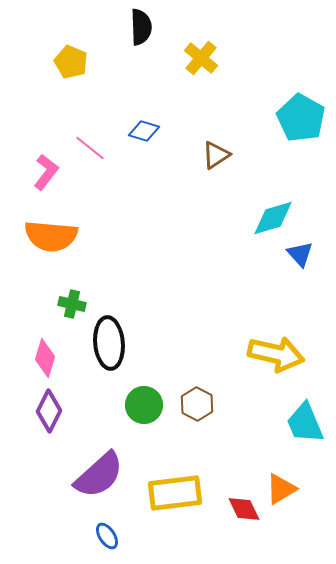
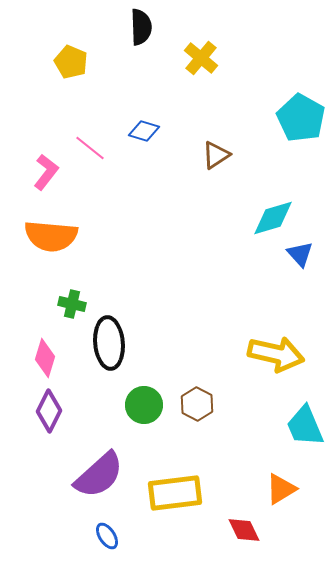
cyan trapezoid: moved 3 px down
red diamond: moved 21 px down
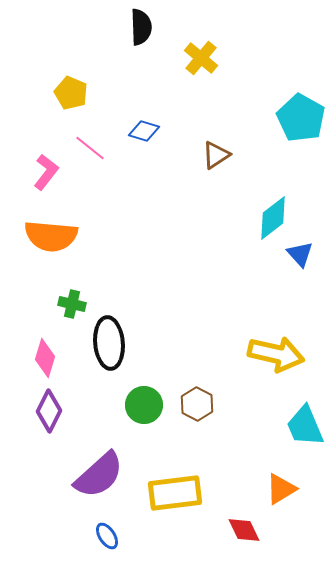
yellow pentagon: moved 31 px down
cyan diamond: rotated 21 degrees counterclockwise
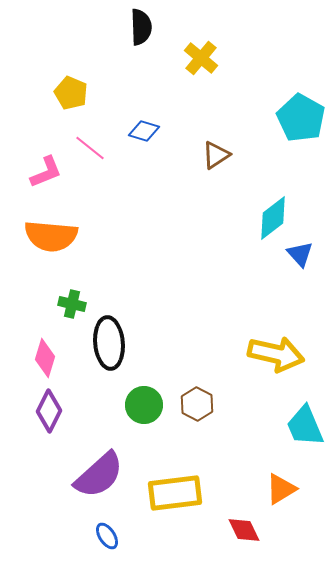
pink L-shape: rotated 30 degrees clockwise
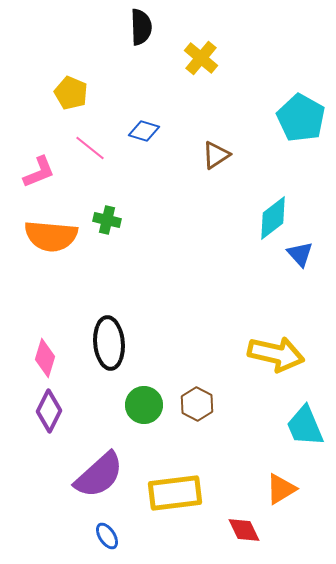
pink L-shape: moved 7 px left
green cross: moved 35 px right, 84 px up
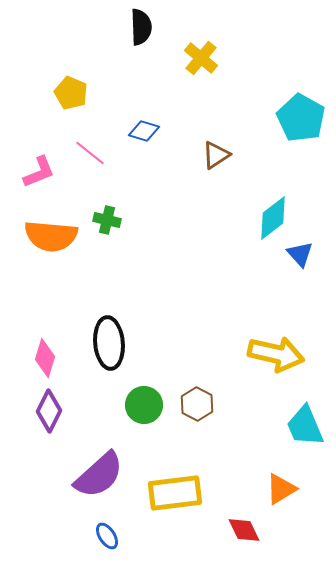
pink line: moved 5 px down
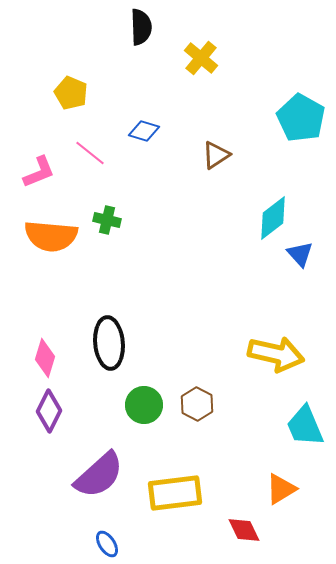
blue ellipse: moved 8 px down
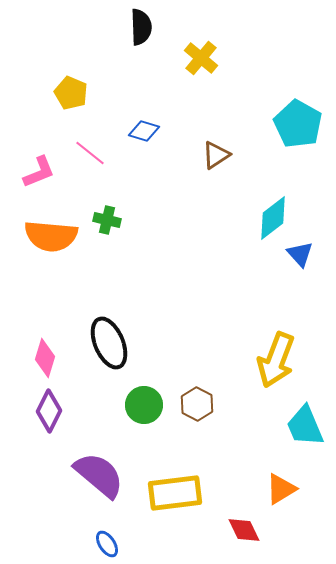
cyan pentagon: moved 3 px left, 6 px down
black ellipse: rotated 18 degrees counterclockwise
yellow arrow: moved 6 px down; rotated 98 degrees clockwise
purple semicircle: rotated 98 degrees counterclockwise
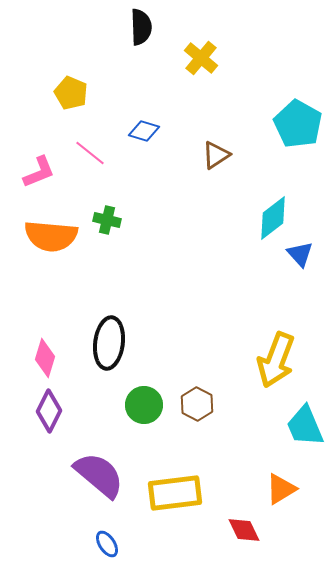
black ellipse: rotated 30 degrees clockwise
